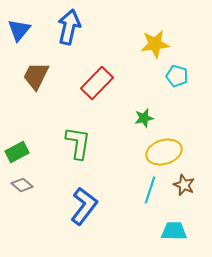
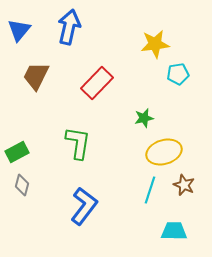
cyan pentagon: moved 1 px right, 2 px up; rotated 25 degrees counterclockwise
gray diamond: rotated 65 degrees clockwise
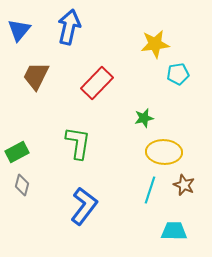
yellow ellipse: rotated 20 degrees clockwise
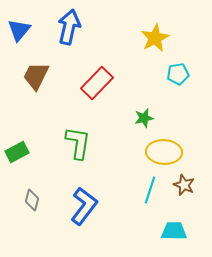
yellow star: moved 6 px up; rotated 20 degrees counterclockwise
gray diamond: moved 10 px right, 15 px down
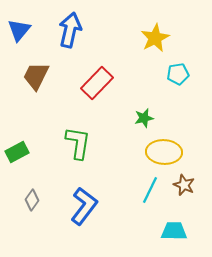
blue arrow: moved 1 px right, 3 px down
cyan line: rotated 8 degrees clockwise
gray diamond: rotated 20 degrees clockwise
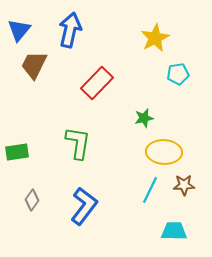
brown trapezoid: moved 2 px left, 11 px up
green rectangle: rotated 20 degrees clockwise
brown star: rotated 25 degrees counterclockwise
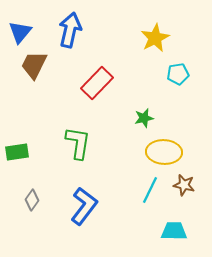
blue triangle: moved 1 px right, 2 px down
brown star: rotated 15 degrees clockwise
